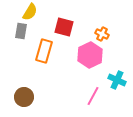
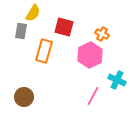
yellow semicircle: moved 3 px right, 1 px down
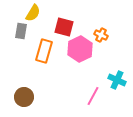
orange cross: moved 1 px left, 1 px down
pink hexagon: moved 10 px left, 6 px up
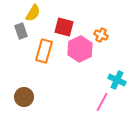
gray rectangle: rotated 28 degrees counterclockwise
pink line: moved 9 px right, 6 px down
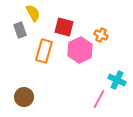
yellow semicircle: rotated 60 degrees counterclockwise
gray rectangle: moved 1 px left, 1 px up
pink hexagon: moved 1 px down
pink line: moved 3 px left, 3 px up
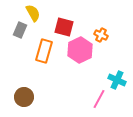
gray rectangle: rotated 42 degrees clockwise
